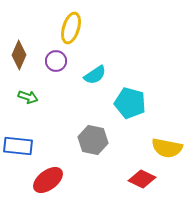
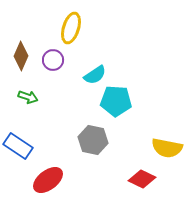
brown diamond: moved 2 px right, 1 px down
purple circle: moved 3 px left, 1 px up
cyan pentagon: moved 14 px left, 2 px up; rotated 12 degrees counterclockwise
blue rectangle: rotated 28 degrees clockwise
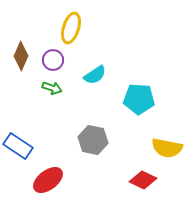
green arrow: moved 24 px right, 9 px up
cyan pentagon: moved 23 px right, 2 px up
red diamond: moved 1 px right, 1 px down
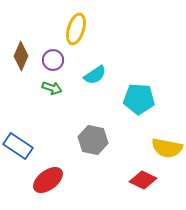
yellow ellipse: moved 5 px right, 1 px down
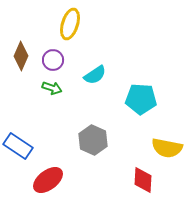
yellow ellipse: moved 6 px left, 5 px up
cyan pentagon: moved 2 px right
gray hexagon: rotated 12 degrees clockwise
red diamond: rotated 68 degrees clockwise
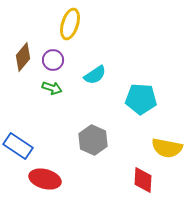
brown diamond: moved 2 px right, 1 px down; rotated 16 degrees clockwise
red ellipse: moved 3 px left, 1 px up; rotated 52 degrees clockwise
